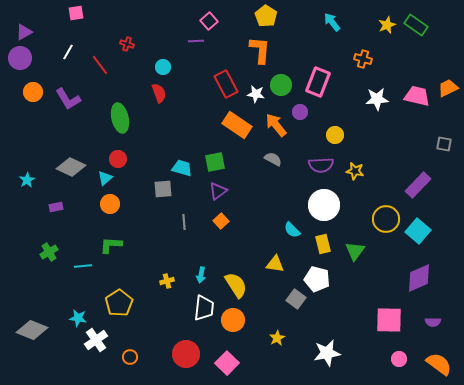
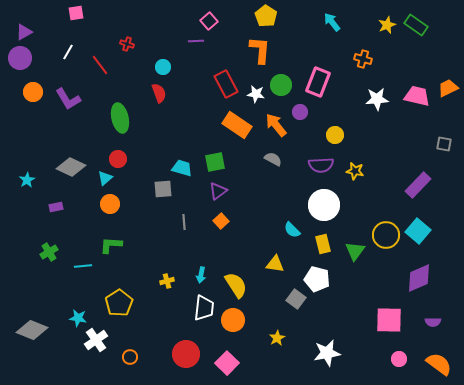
yellow circle at (386, 219): moved 16 px down
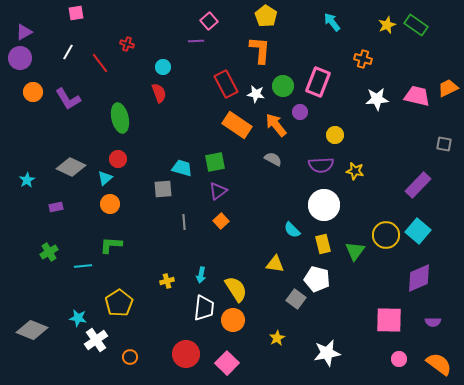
red line at (100, 65): moved 2 px up
green circle at (281, 85): moved 2 px right, 1 px down
yellow semicircle at (236, 285): moved 4 px down
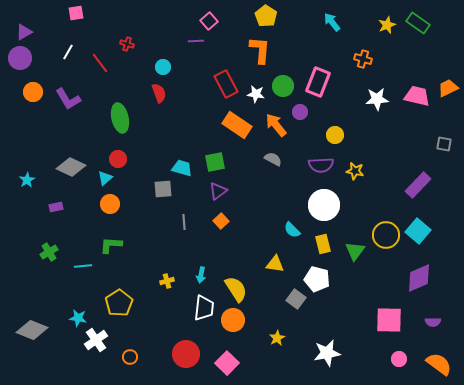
green rectangle at (416, 25): moved 2 px right, 2 px up
